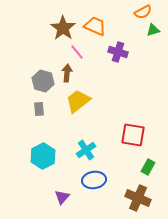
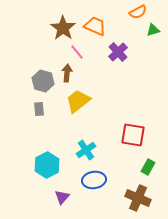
orange semicircle: moved 5 px left
purple cross: rotated 30 degrees clockwise
cyan hexagon: moved 4 px right, 9 px down
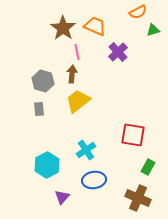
pink line: rotated 28 degrees clockwise
brown arrow: moved 5 px right, 1 px down
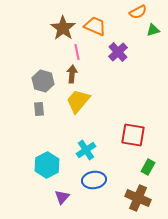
yellow trapezoid: rotated 12 degrees counterclockwise
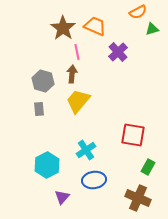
green triangle: moved 1 px left, 1 px up
